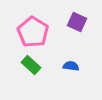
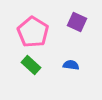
blue semicircle: moved 1 px up
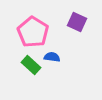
blue semicircle: moved 19 px left, 8 px up
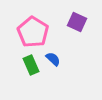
blue semicircle: moved 1 px right, 2 px down; rotated 35 degrees clockwise
green rectangle: rotated 24 degrees clockwise
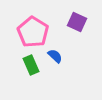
blue semicircle: moved 2 px right, 3 px up
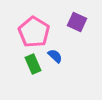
pink pentagon: moved 1 px right
green rectangle: moved 2 px right, 1 px up
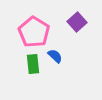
purple square: rotated 24 degrees clockwise
green rectangle: rotated 18 degrees clockwise
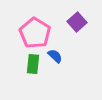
pink pentagon: moved 1 px right, 1 px down
green rectangle: rotated 12 degrees clockwise
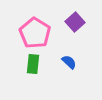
purple square: moved 2 px left
blue semicircle: moved 14 px right, 6 px down
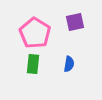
purple square: rotated 30 degrees clockwise
blue semicircle: moved 2 px down; rotated 56 degrees clockwise
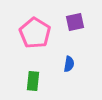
green rectangle: moved 17 px down
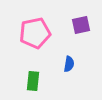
purple square: moved 6 px right, 3 px down
pink pentagon: rotated 28 degrees clockwise
